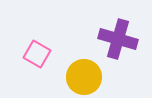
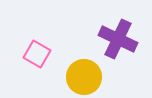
purple cross: rotated 9 degrees clockwise
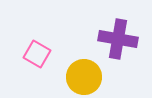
purple cross: rotated 15 degrees counterclockwise
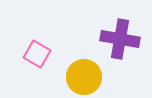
purple cross: moved 2 px right
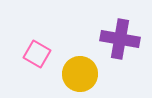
yellow circle: moved 4 px left, 3 px up
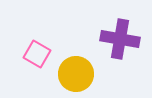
yellow circle: moved 4 px left
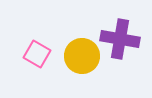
yellow circle: moved 6 px right, 18 px up
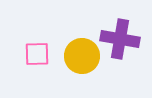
pink square: rotated 32 degrees counterclockwise
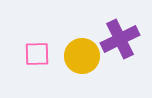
purple cross: rotated 36 degrees counterclockwise
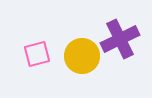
pink square: rotated 12 degrees counterclockwise
